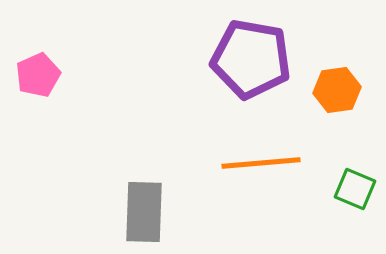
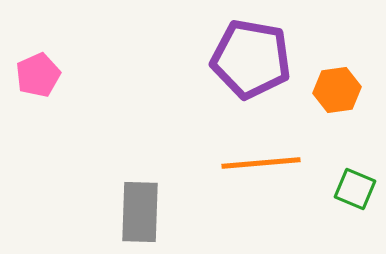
gray rectangle: moved 4 px left
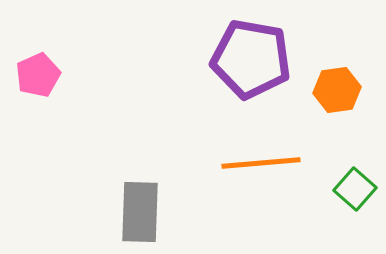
green square: rotated 18 degrees clockwise
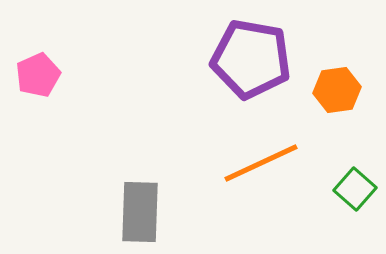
orange line: rotated 20 degrees counterclockwise
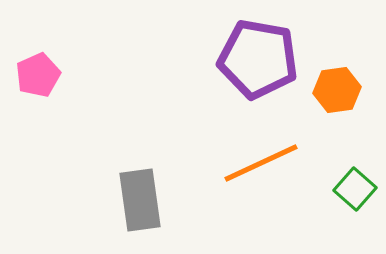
purple pentagon: moved 7 px right
gray rectangle: moved 12 px up; rotated 10 degrees counterclockwise
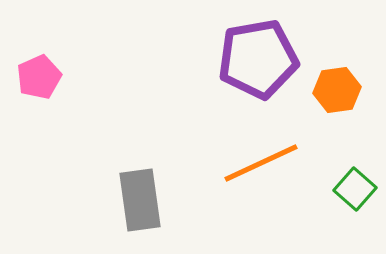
purple pentagon: rotated 20 degrees counterclockwise
pink pentagon: moved 1 px right, 2 px down
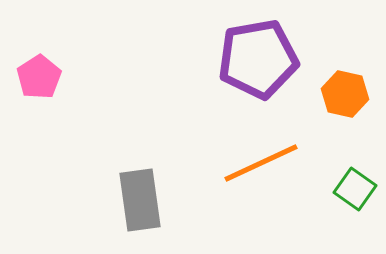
pink pentagon: rotated 9 degrees counterclockwise
orange hexagon: moved 8 px right, 4 px down; rotated 21 degrees clockwise
green square: rotated 6 degrees counterclockwise
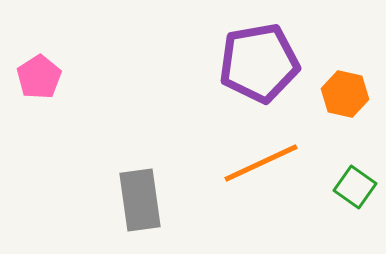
purple pentagon: moved 1 px right, 4 px down
green square: moved 2 px up
